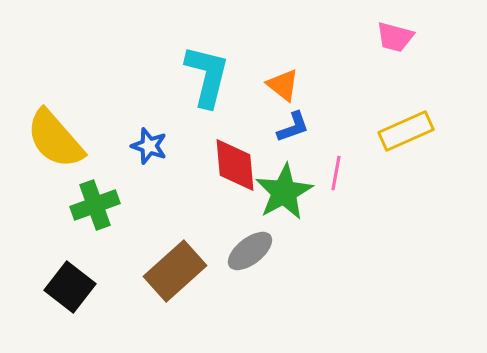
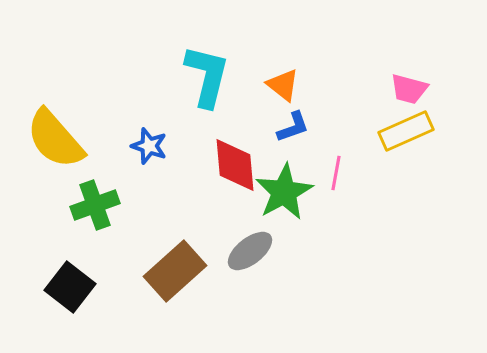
pink trapezoid: moved 14 px right, 52 px down
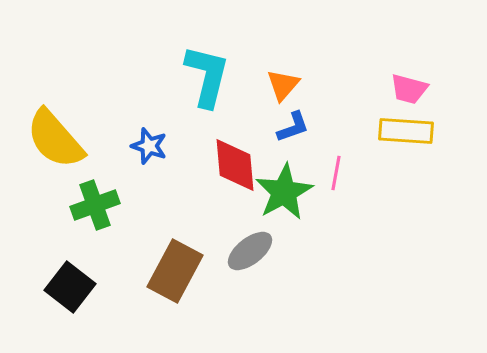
orange triangle: rotated 33 degrees clockwise
yellow rectangle: rotated 28 degrees clockwise
brown rectangle: rotated 20 degrees counterclockwise
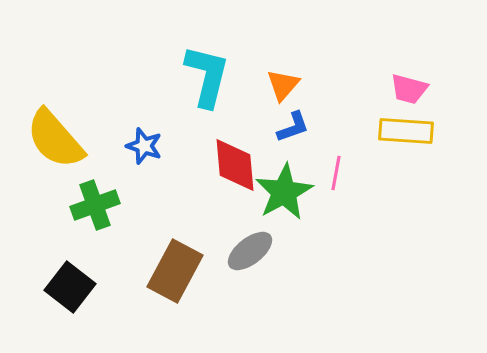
blue star: moved 5 px left
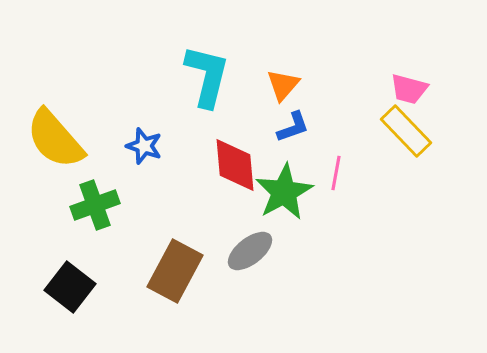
yellow rectangle: rotated 42 degrees clockwise
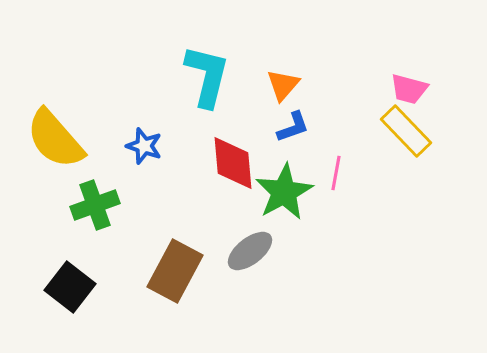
red diamond: moved 2 px left, 2 px up
